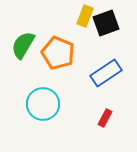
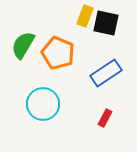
black square: rotated 32 degrees clockwise
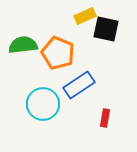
yellow rectangle: rotated 45 degrees clockwise
black square: moved 6 px down
green semicircle: rotated 52 degrees clockwise
blue rectangle: moved 27 px left, 12 px down
red rectangle: rotated 18 degrees counterclockwise
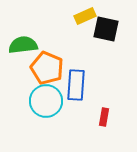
orange pentagon: moved 11 px left, 15 px down
blue rectangle: moved 3 px left; rotated 52 degrees counterclockwise
cyan circle: moved 3 px right, 3 px up
red rectangle: moved 1 px left, 1 px up
